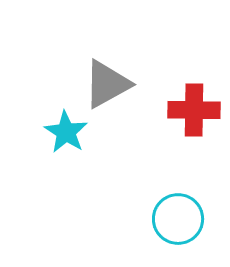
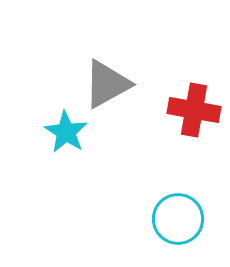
red cross: rotated 9 degrees clockwise
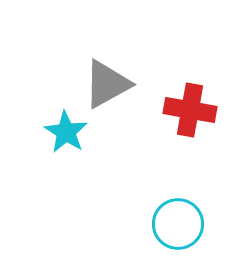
red cross: moved 4 px left
cyan circle: moved 5 px down
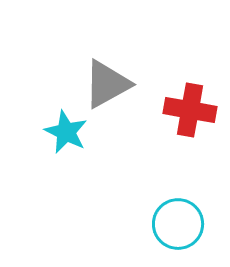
cyan star: rotated 6 degrees counterclockwise
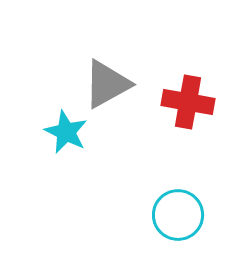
red cross: moved 2 px left, 8 px up
cyan circle: moved 9 px up
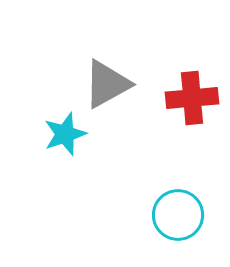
red cross: moved 4 px right, 4 px up; rotated 15 degrees counterclockwise
cyan star: moved 1 px left, 2 px down; rotated 27 degrees clockwise
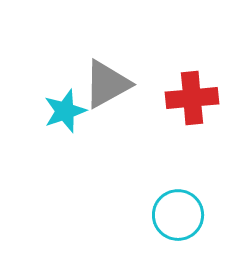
cyan star: moved 23 px up
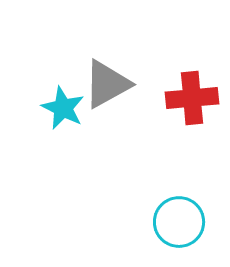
cyan star: moved 2 px left, 3 px up; rotated 27 degrees counterclockwise
cyan circle: moved 1 px right, 7 px down
